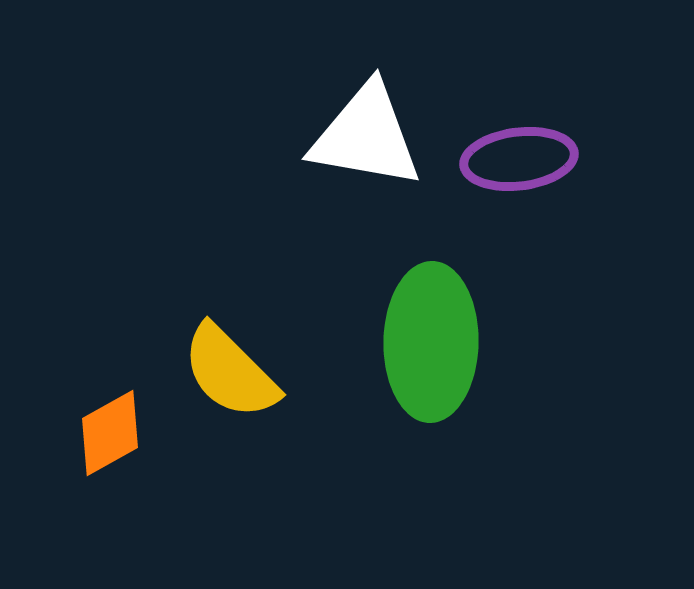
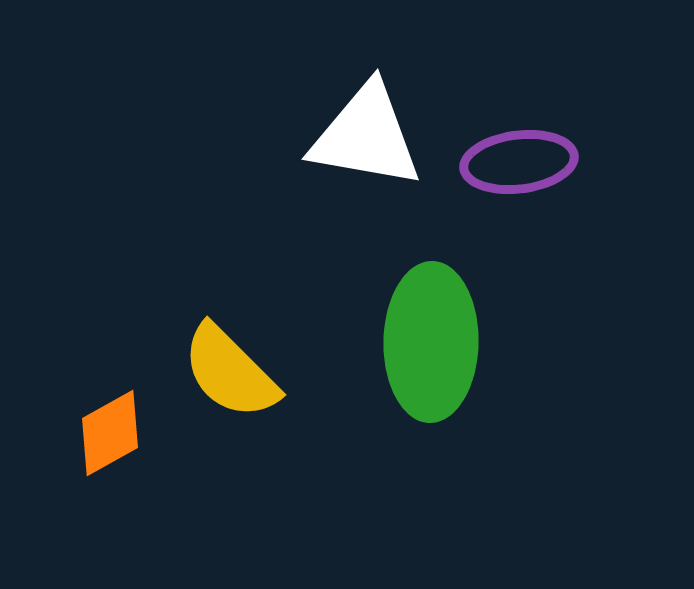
purple ellipse: moved 3 px down
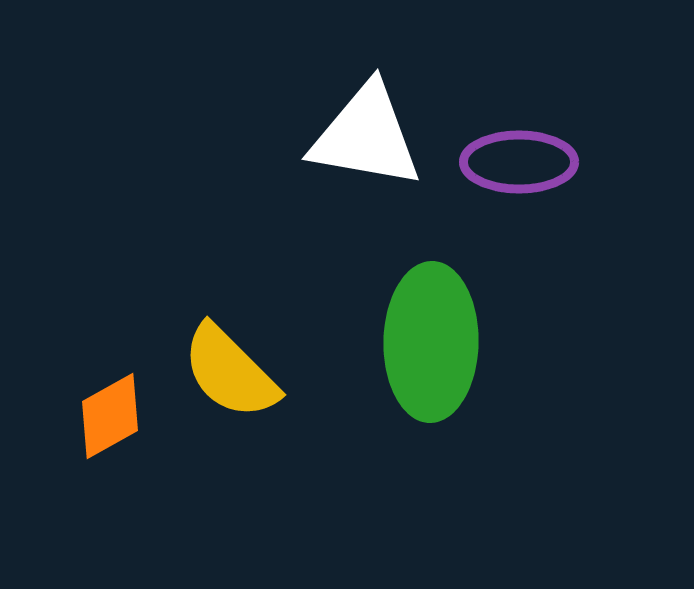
purple ellipse: rotated 7 degrees clockwise
orange diamond: moved 17 px up
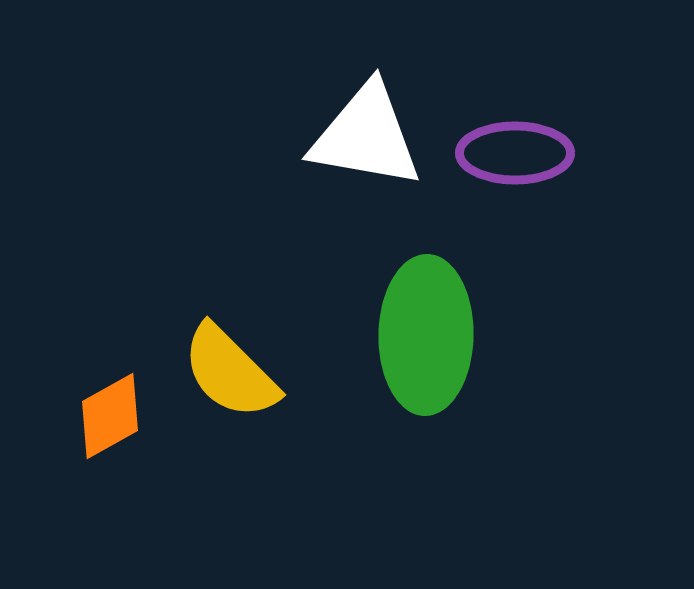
purple ellipse: moved 4 px left, 9 px up
green ellipse: moved 5 px left, 7 px up
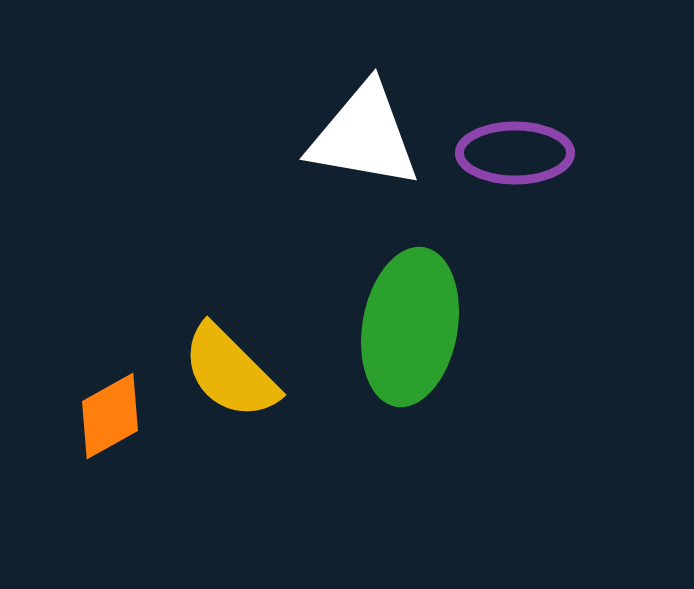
white triangle: moved 2 px left
green ellipse: moved 16 px left, 8 px up; rotated 9 degrees clockwise
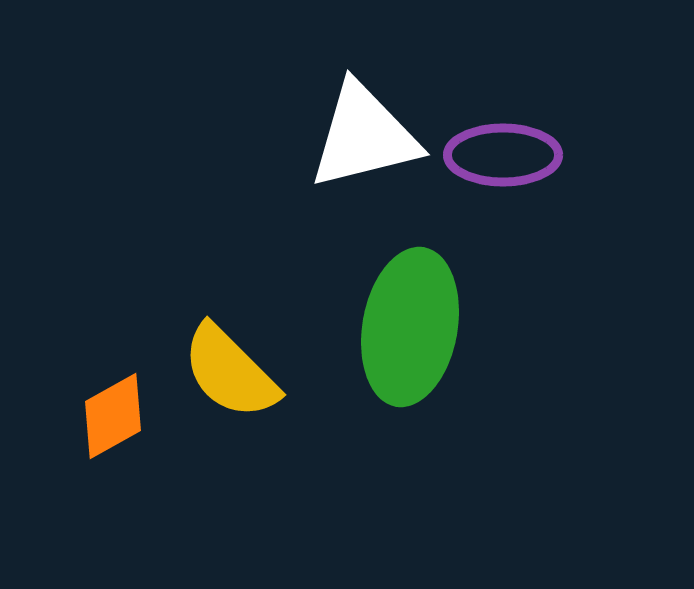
white triangle: rotated 24 degrees counterclockwise
purple ellipse: moved 12 px left, 2 px down
orange diamond: moved 3 px right
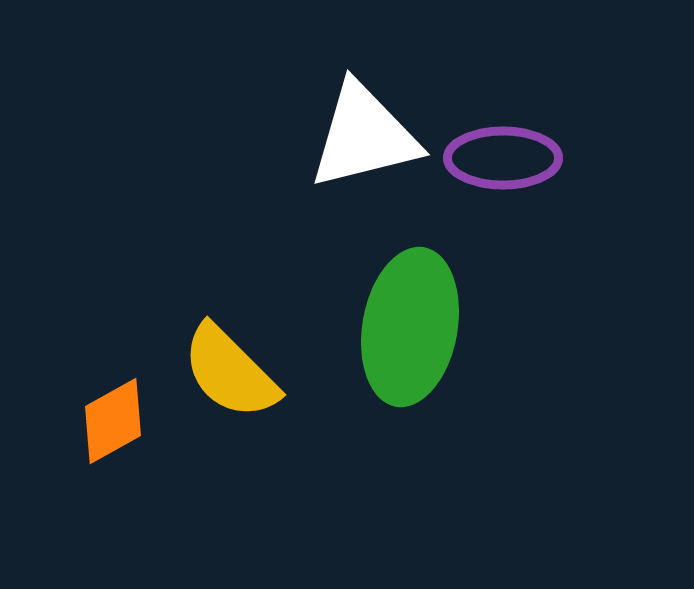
purple ellipse: moved 3 px down
orange diamond: moved 5 px down
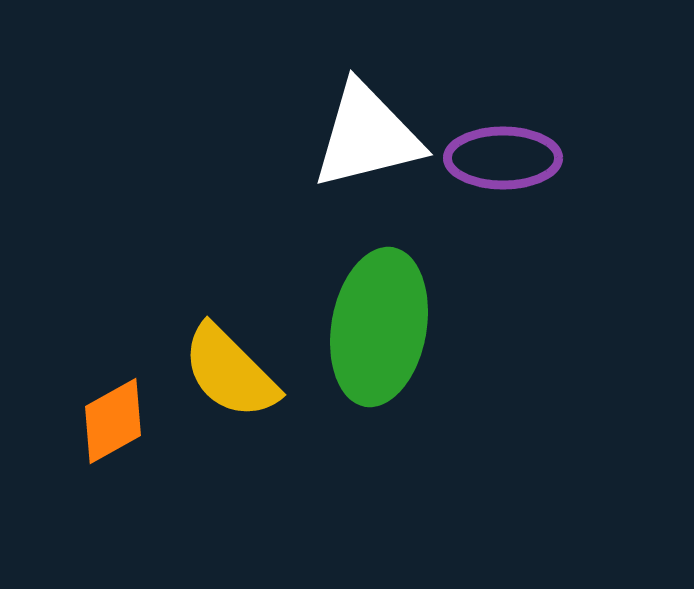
white triangle: moved 3 px right
green ellipse: moved 31 px left
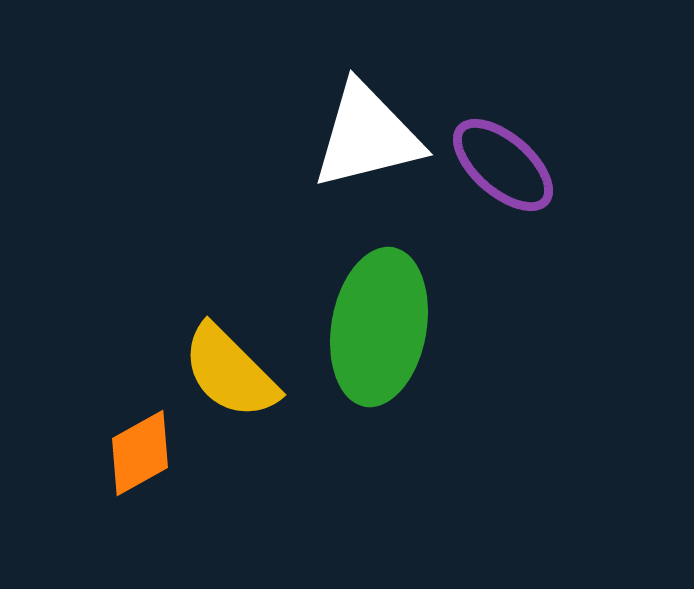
purple ellipse: moved 7 px down; rotated 41 degrees clockwise
orange diamond: moved 27 px right, 32 px down
